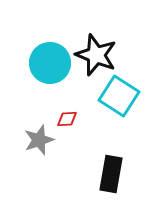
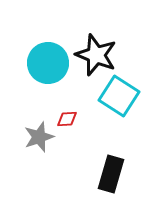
cyan circle: moved 2 px left
gray star: moved 3 px up
black rectangle: rotated 6 degrees clockwise
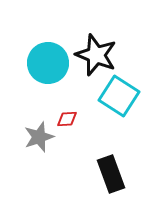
black rectangle: rotated 36 degrees counterclockwise
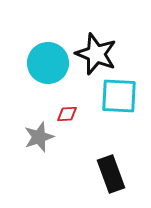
black star: moved 1 px up
cyan square: rotated 30 degrees counterclockwise
red diamond: moved 5 px up
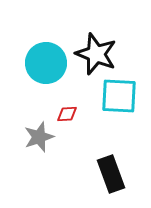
cyan circle: moved 2 px left
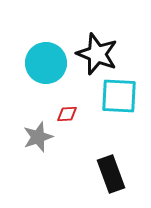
black star: moved 1 px right
gray star: moved 1 px left
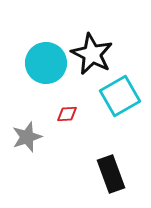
black star: moved 5 px left; rotated 6 degrees clockwise
cyan square: moved 1 px right; rotated 33 degrees counterclockwise
gray star: moved 11 px left
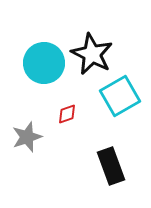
cyan circle: moved 2 px left
red diamond: rotated 15 degrees counterclockwise
black rectangle: moved 8 px up
